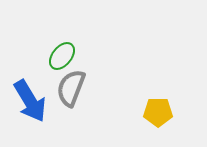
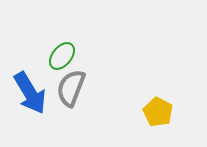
blue arrow: moved 8 px up
yellow pentagon: rotated 28 degrees clockwise
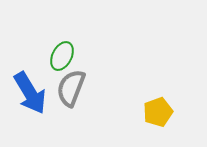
green ellipse: rotated 12 degrees counterclockwise
yellow pentagon: rotated 24 degrees clockwise
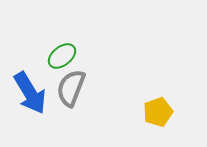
green ellipse: rotated 24 degrees clockwise
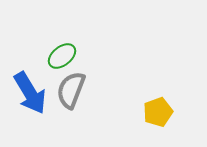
gray semicircle: moved 2 px down
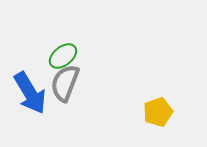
green ellipse: moved 1 px right
gray semicircle: moved 6 px left, 7 px up
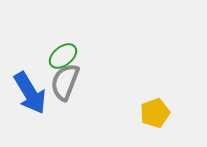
gray semicircle: moved 1 px up
yellow pentagon: moved 3 px left, 1 px down
